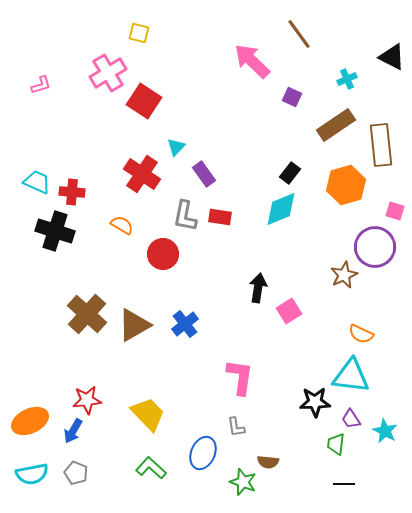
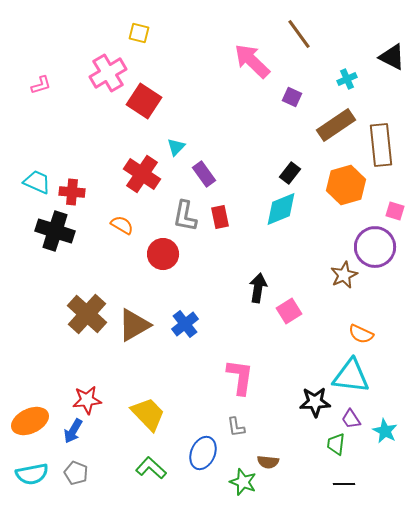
red rectangle at (220, 217): rotated 70 degrees clockwise
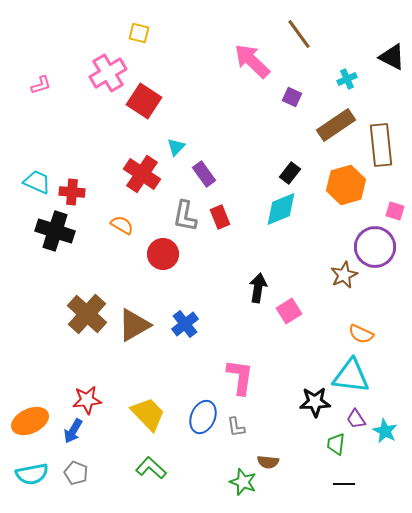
red rectangle at (220, 217): rotated 10 degrees counterclockwise
purple trapezoid at (351, 419): moved 5 px right
blue ellipse at (203, 453): moved 36 px up
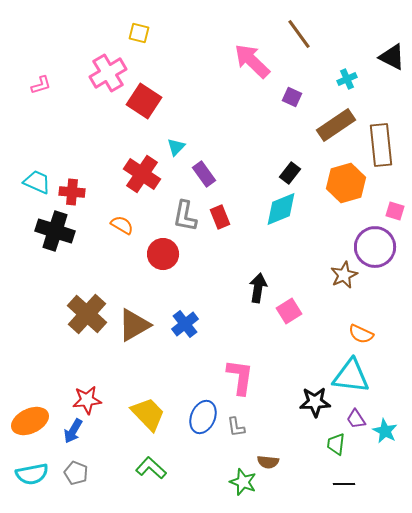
orange hexagon at (346, 185): moved 2 px up
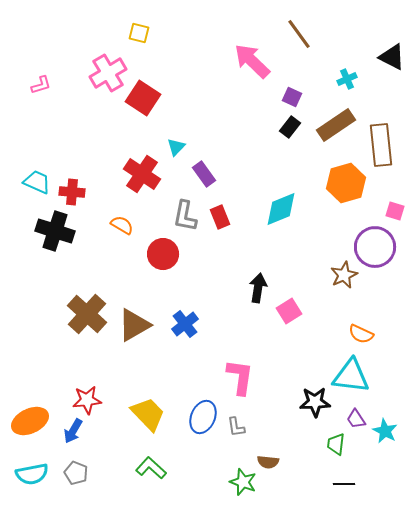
red square at (144, 101): moved 1 px left, 3 px up
black rectangle at (290, 173): moved 46 px up
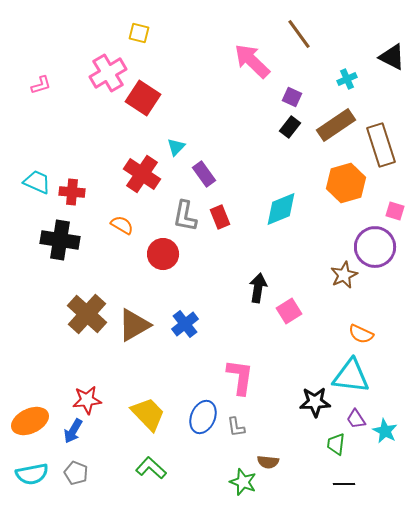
brown rectangle at (381, 145): rotated 12 degrees counterclockwise
black cross at (55, 231): moved 5 px right, 9 px down; rotated 9 degrees counterclockwise
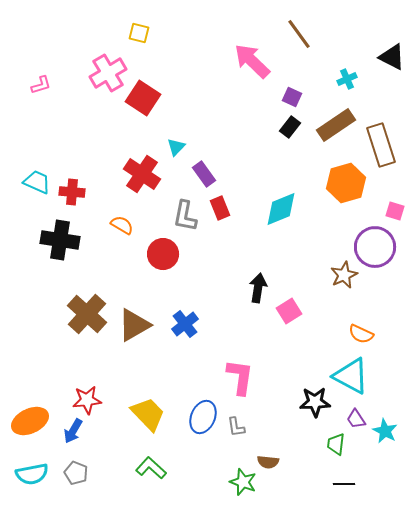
red rectangle at (220, 217): moved 9 px up
cyan triangle at (351, 376): rotated 21 degrees clockwise
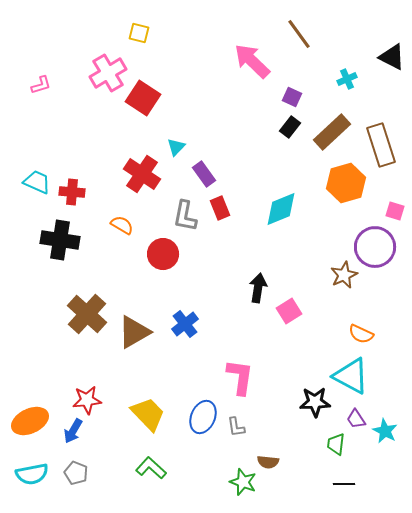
brown rectangle at (336, 125): moved 4 px left, 7 px down; rotated 9 degrees counterclockwise
brown triangle at (134, 325): moved 7 px down
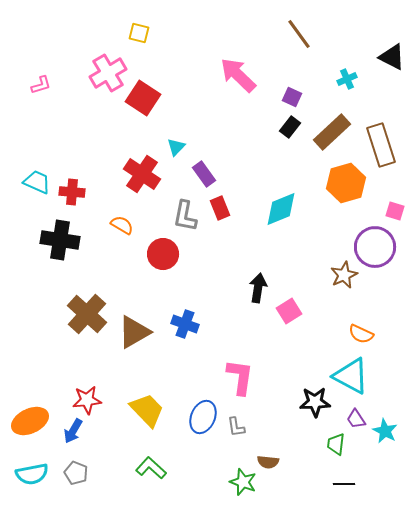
pink arrow at (252, 61): moved 14 px left, 14 px down
blue cross at (185, 324): rotated 32 degrees counterclockwise
yellow trapezoid at (148, 414): moved 1 px left, 4 px up
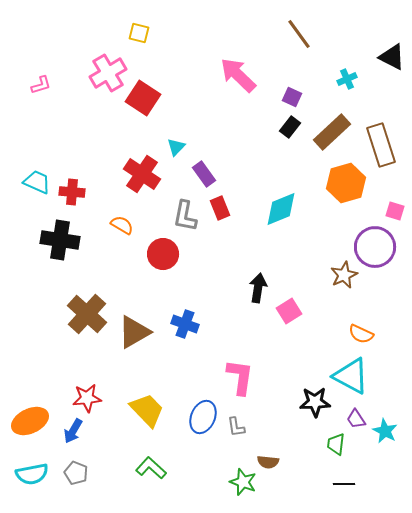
red star at (87, 400): moved 2 px up
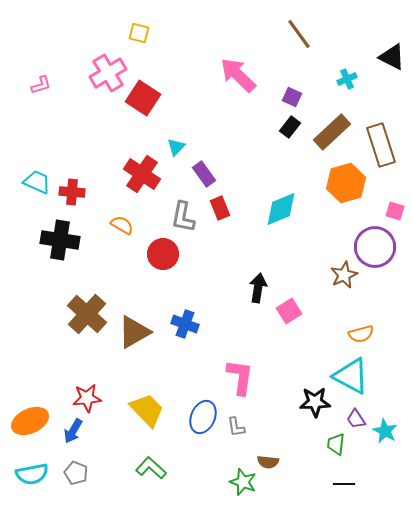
gray L-shape at (185, 216): moved 2 px left, 1 px down
orange semicircle at (361, 334): rotated 40 degrees counterclockwise
